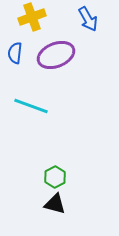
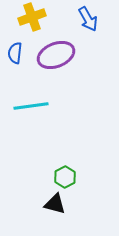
cyan line: rotated 28 degrees counterclockwise
green hexagon: moved 10 px right
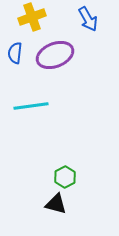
purple ellipse: moved 1 px left
black triangle: moved 1 px right
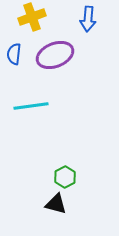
blue arrow: rotated 35 degrees clockwise
blue semicircle: moved 1 px left, 1 px down
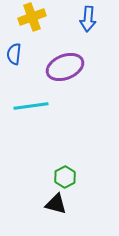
purple ellipse: moved 10 px right, 12 px down
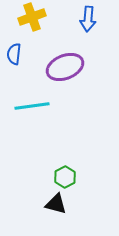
cyan line: moved 1 px right
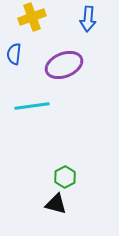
purple ellipse: moved 1 px left, 2 px up
